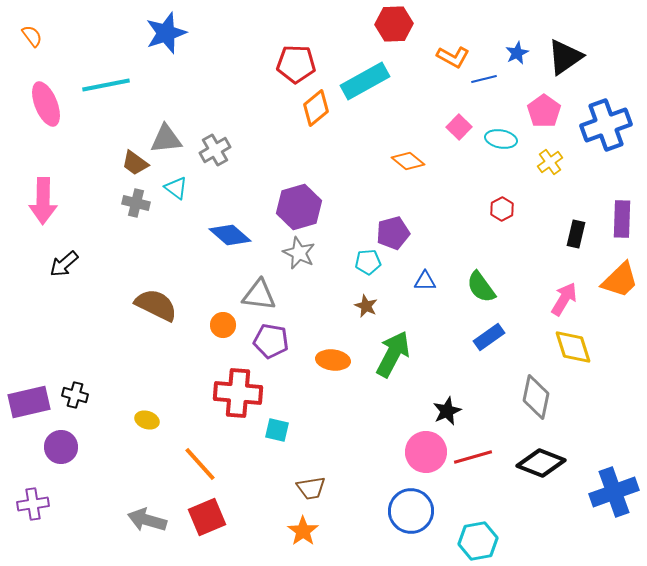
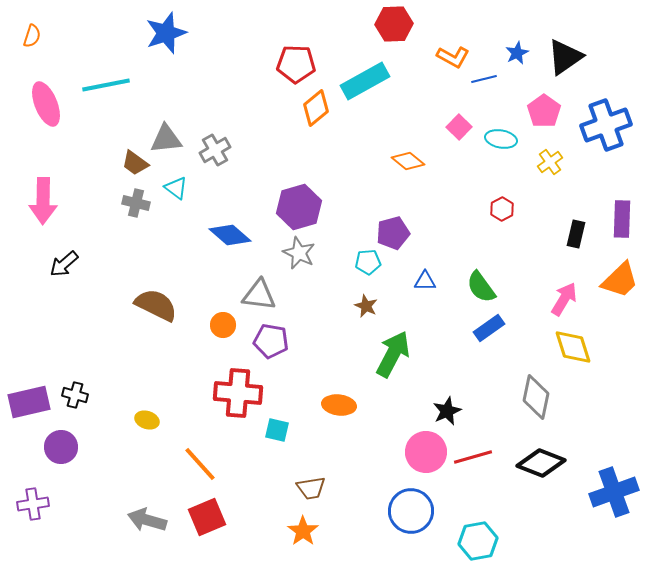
orange semicircle at (32, 36): rotated 55 degrees clockwise
blue rectangle at (489, 337): moved 9 px up
orange ellipse at (333, 360): moved 6 px right, 45 px down
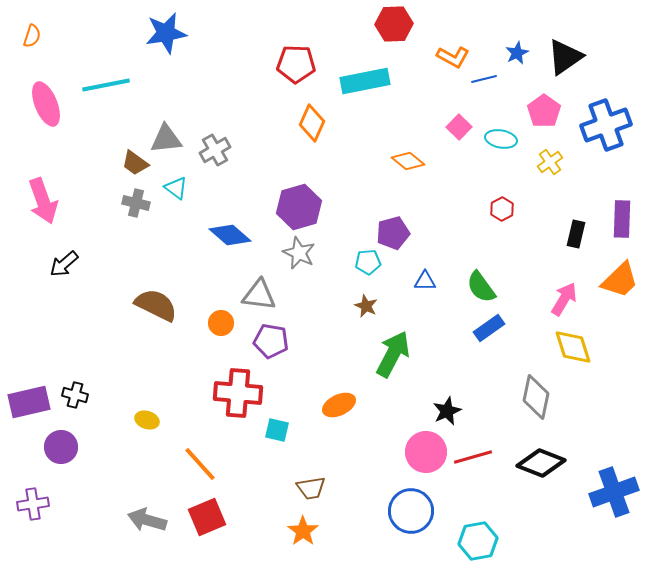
blue star at (166, 33): rotated 9 degrees clockwise
cyan rectangle at (365, 81): rotated 18 degrees clockwise
orange diamond at (316, 108): moved 4 px left, 15 px down; rotated 27 degrees counterclockwise
pink arrow at (43, 201): rotated 21 degrees counterclockwise
orange circle at (223, 325): moved 2 px left, 2 px up
orange ellipse at (339, 405): rotated 32 degrees counterclockwise
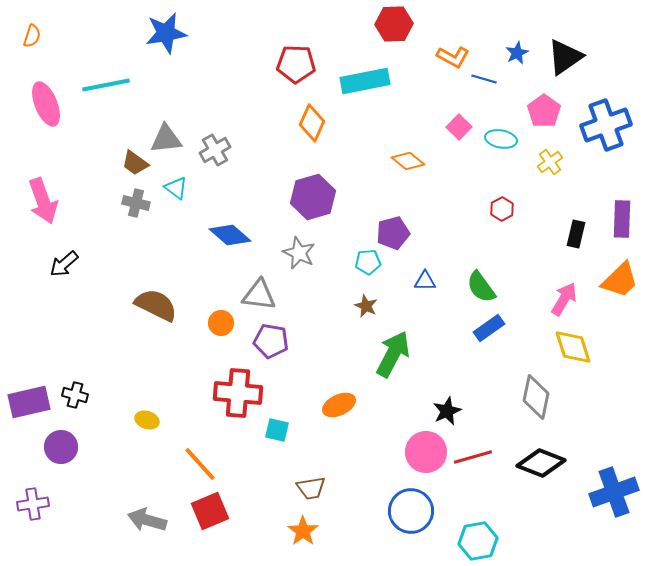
blue line at (484, 79): rotated 30 degrees clockwise
purple hexagon at (299, 207): moved 14 px right, 10 px up
red square at (207, 517): moved 3 px right, 6 px up
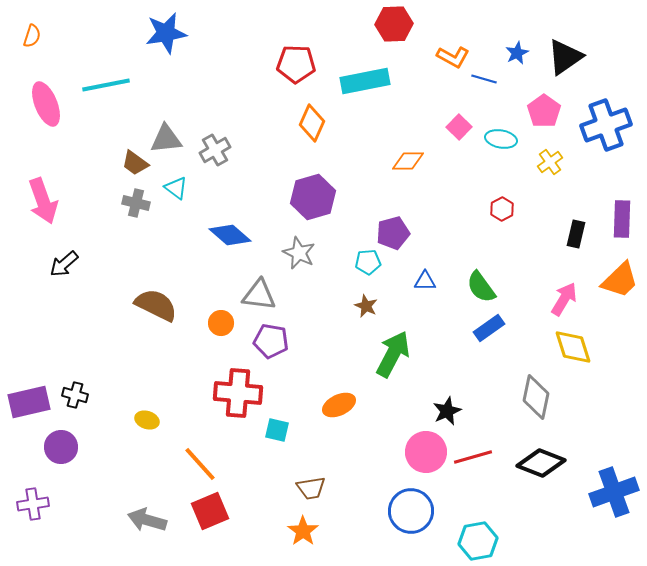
orange diamond at (408, 161): rotated 40 degrees counterclockwise
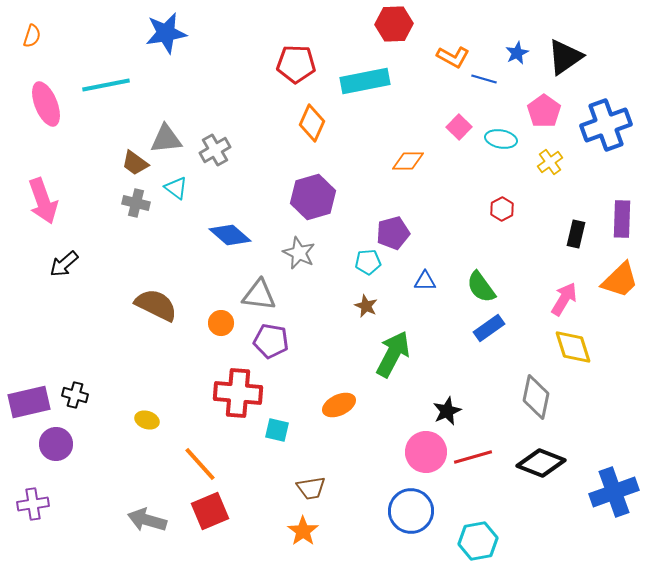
purple circle at (61, 447): moved 5 px left, 3 px up
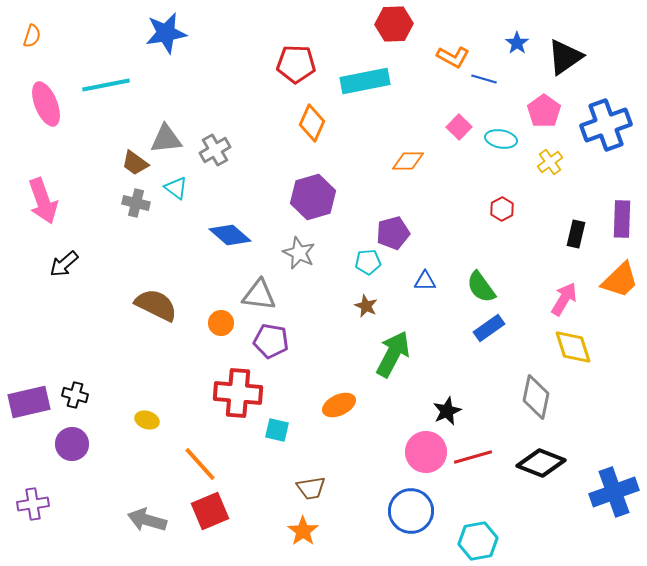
blue star at (517, 53): moved 10 px up; rotated 10 degrees counterclockwise
purple circle at (56, 444): moved 16 px right
